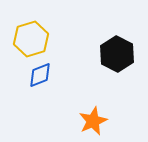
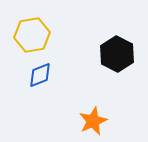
yellow hexagon: moved 1 px right, 4 px up; rotated 8 degrees clockwise
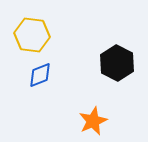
yellow hexagon: rotated 16 degrees clockwise
black hexagon: moved 9 px down
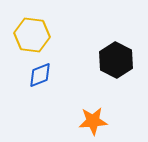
black hexagon: moved 1 px left, 3 px up
orange star: rotated 20 degrees clockwise
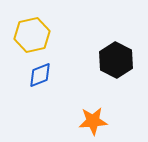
yellow hexagon: rotated 20 degrees counterclockwise
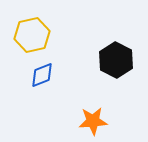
blue diamond: moved 2 px right
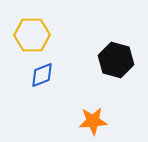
yellow hexagon: rotated 12 degrees clockwise
black hexagon: rotated 12 degrees counterclockwise
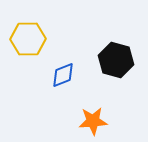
yellow hexagon: moved 4 px left, 4 px down
blue diamond: moved 21 px right
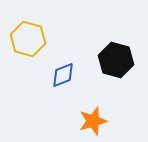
yellow hexagon: rotated 16 degrees clockwise
orange star: rotated 12 degrees counterclockwise
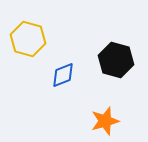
orange star: moved 12 px right
